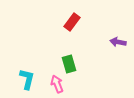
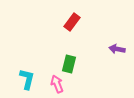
purple arrow: moved 1 px left, 7 px down
green rectangle: rotated 30 degrees clockwise
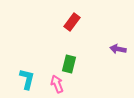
purple arrow: moved 1 px right
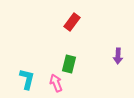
purple arrow: moved 7 px down; rotated 98 degrees counterclockwise
pink arrow: moved 1 px left, 1 px up
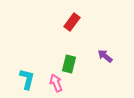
purple arrow: moved 13 px left; rotated 126 degrees clockwise
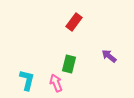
red rectangle: moved 2 px right
purple arrow: moved 4 px right
cyan L-shape: moved 1 px down
